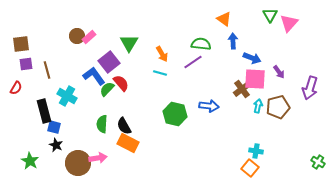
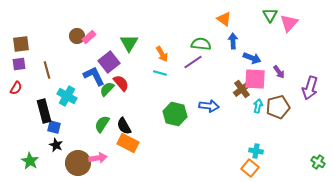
purple square at (26, 64): moved 7 px left
blue L-shape at (94, 76): rotated 10 degrees clockwise
green semicircle at (102, 124): rotated 30 degrees clockwise
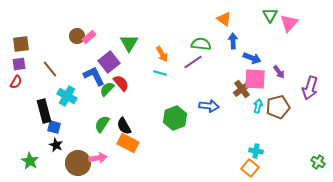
brown line at (47, 70): moved 3 px right, 1 px up; rotated 24 degrees counterclockwise
red semicircle at (16, 88): moved 6 px up
green hexagon at (175, 114): moved 4 px down; rotated 25 degrees clockwise
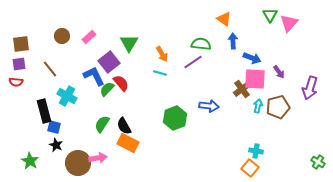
brown circle at (77, 36): moved 15 px left
red semicircle at (16, 82): rotated 64 degrees clockwise
